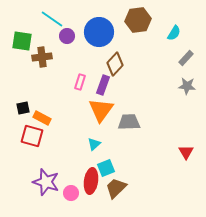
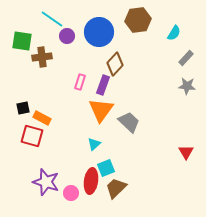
gray trapezoid: rotated 45 degrees clockwise
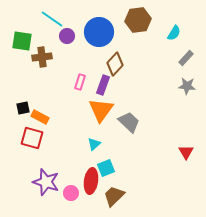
orange rectangle: moved 2 px left, 1 px up
red square: moved 2 px down
brown trapezoid: moved 2 px left, 8 px down
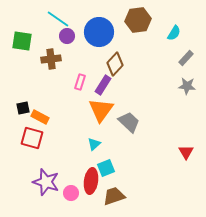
cyan line: moved 6 px right
brown cross: moved 9 px right, 2 px down
purple rectangle: rotated 12 degrees clockwise
brown trapezoid: rotated 25 degrees clockwise
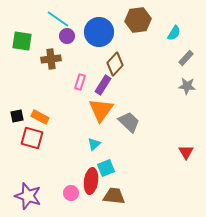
black square: moved 6 px left, 8 px down
purple star: moved 18 px left, 14 px down
brown trapezoid: rotated 25 degrees clockwise
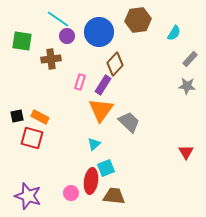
gray rectangle: moved 4 px right, 1 px down
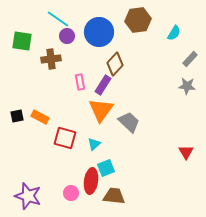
pink rectangle: rotated 28 degrees counterclockwise
red square: moved 33 px right
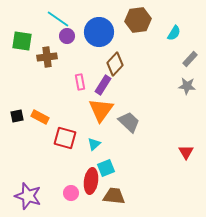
brown cross: moved 4 px left, 2 px up
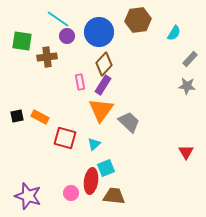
brown diamond: moved 11 px left
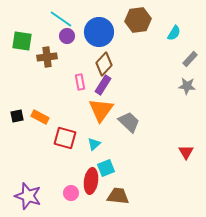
cyan line: moved 3 px right
brown trapezoid: moved 4 px right
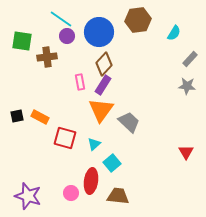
cyan square: moved 6 px right, 5 px up; rotated 18 degrees counterclockwise
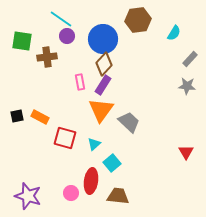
blue circle: moved 4 px right, 7 px down
